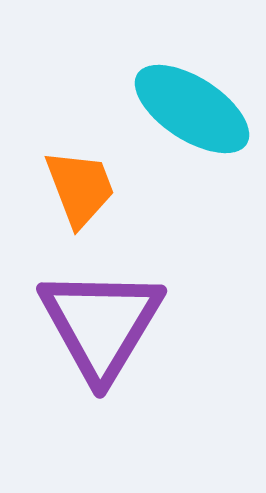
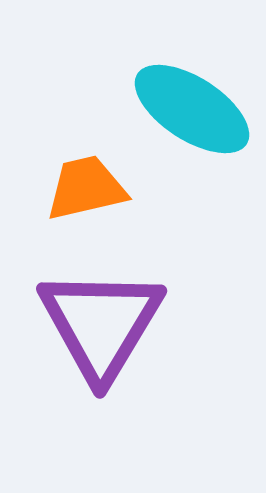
orange trapezoid: moved 6 px right; rotated 82 degrees counterclockwise
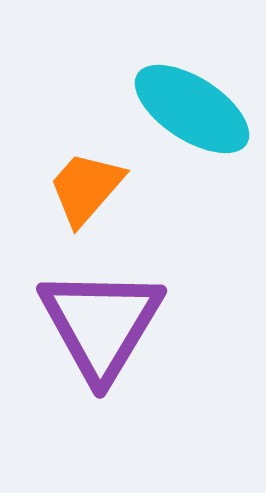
orange trapezoid: rotated 36 degrees counterclockwise
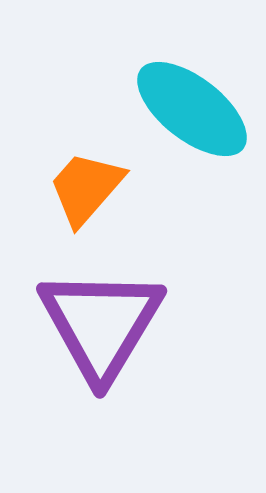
cyan ellipse: rotated 5 degrees clockwise
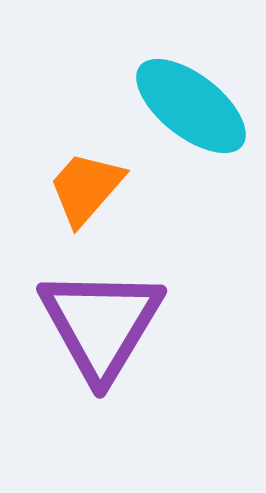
cyan ellipse: moved 1 px left, 3 px up
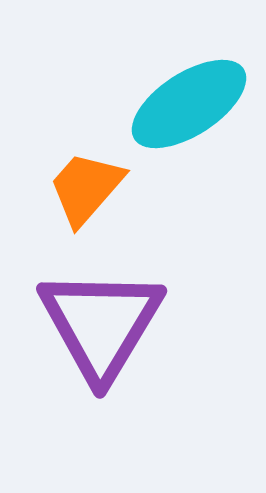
cyan ellipse: moved 2 px left, 2 px up; rotated 71 degrees counterclockwise
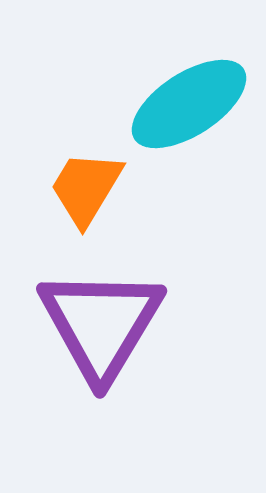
orange trapezoid: rotated 10 degrees counterclockwise
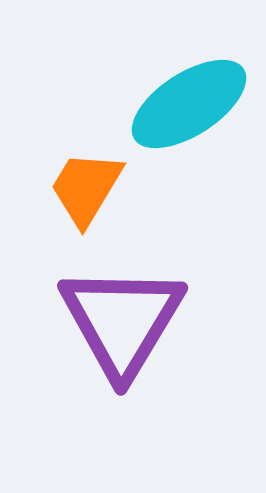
purple triangle: moved 21 px right, 3 px up
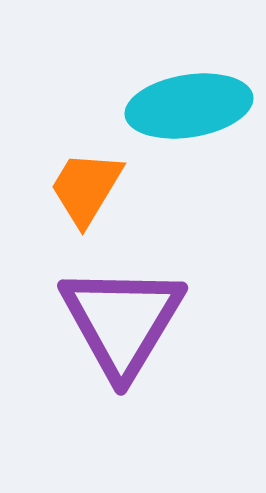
cyan ellipse: moved 2 px down; rotated 24 degrees clockwise
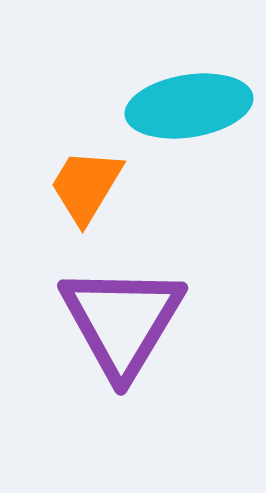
orange trapezoid: moved 2 px up
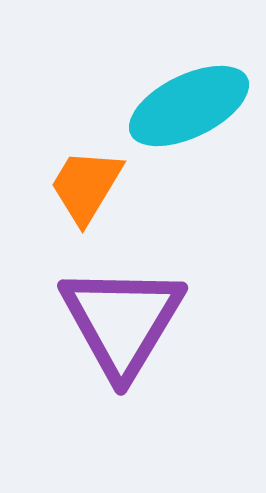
cyan ellipse: rotated 17 degrees counterclockwise
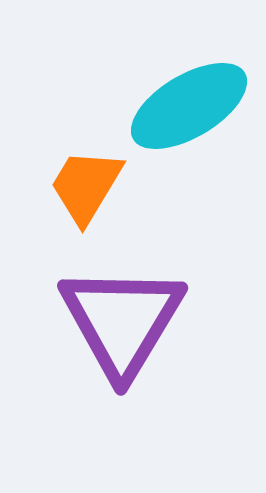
cyan ellipse: rotated 5 degrees counterclockwise
